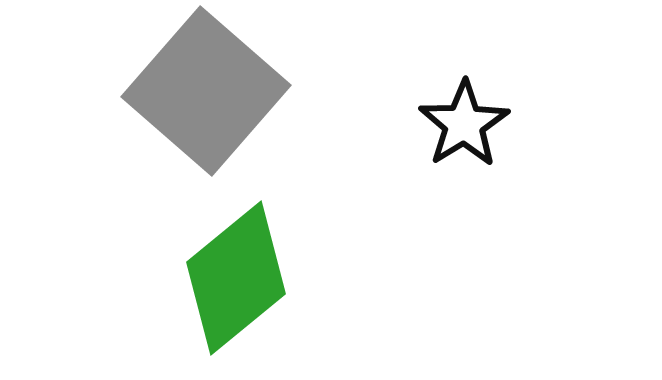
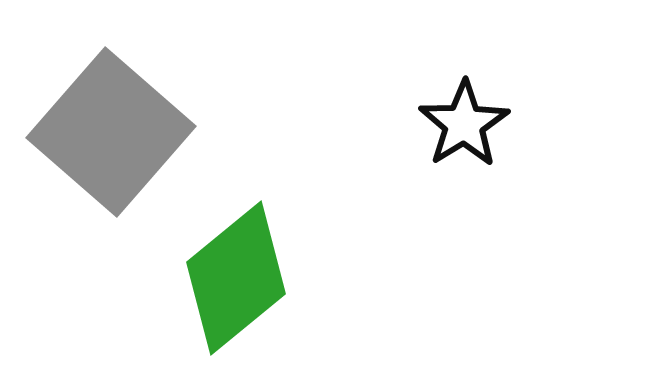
gray square: moved 95 px left, 41 px down
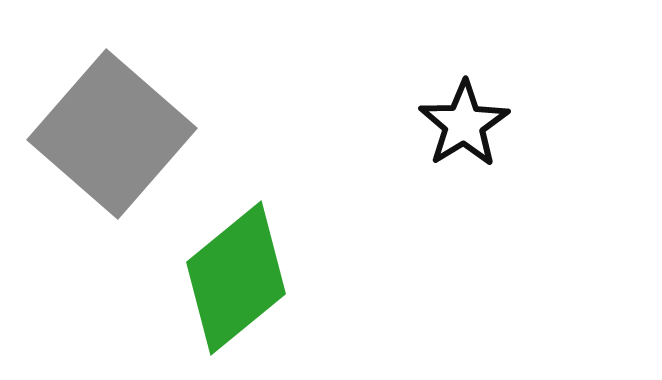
gray square: moved 1 px right, 2 px down
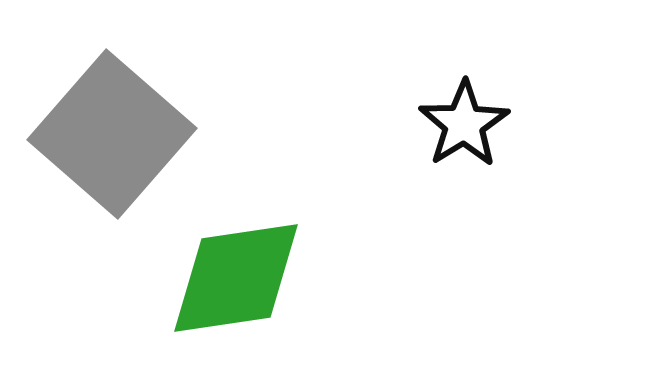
green diamond: rotated 31 degrees clockwise
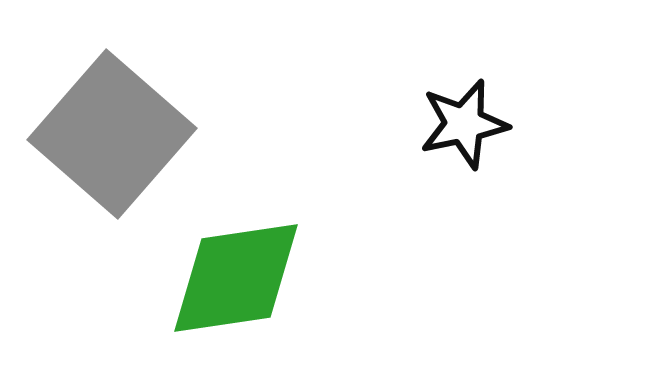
black star: rotated 20 degrees clockwise
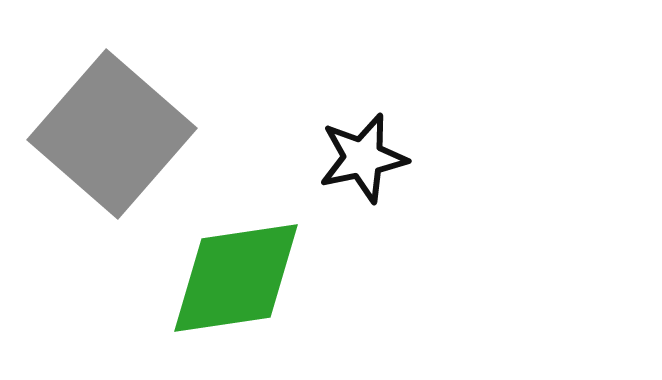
black star: moved 101 px left, 34 px down
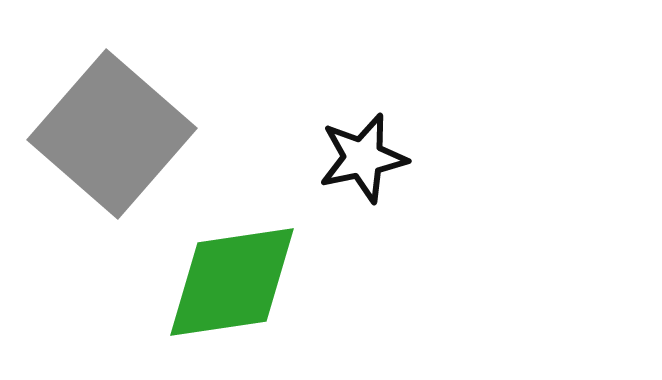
green diamond: moved 4 px left, 4 px down
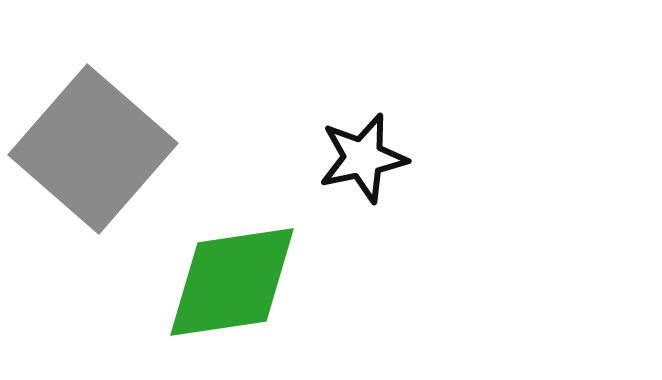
gray square: moved 19 px left, 15 px down
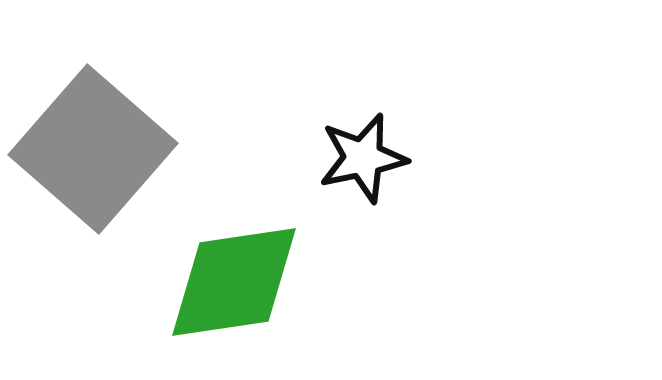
green diamond: moved 2 px right
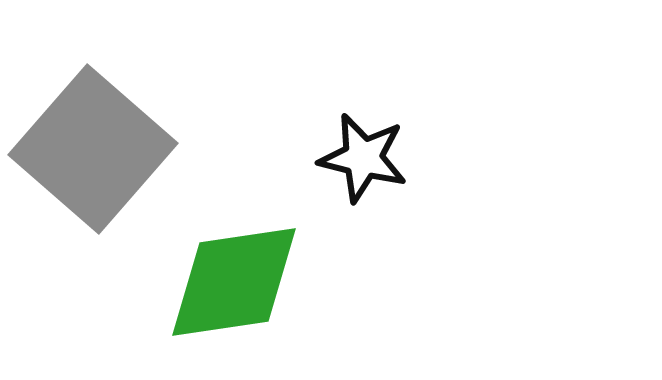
black star: rotated 26 degrees clockwise
